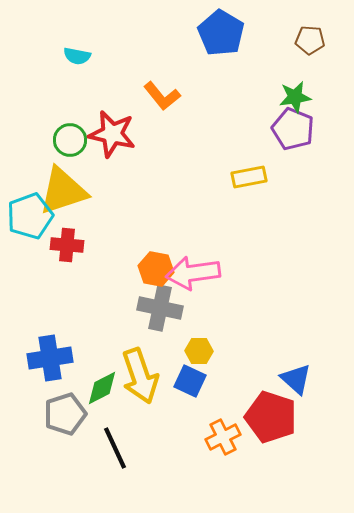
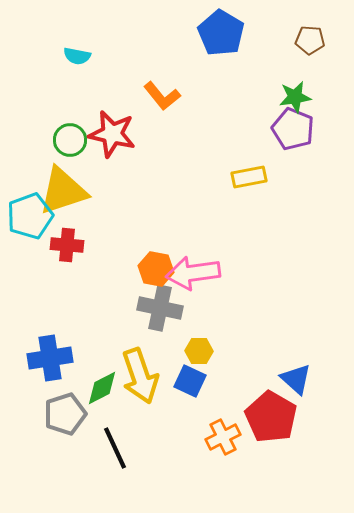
red pentagon: rotated 12 degrees clockwise
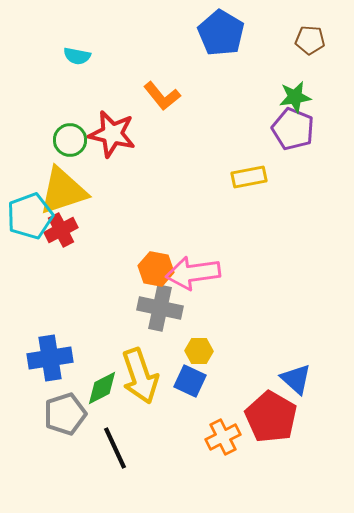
red cross: moved 6 px left, 15 px up; rotated 32 degrees counterclockwise
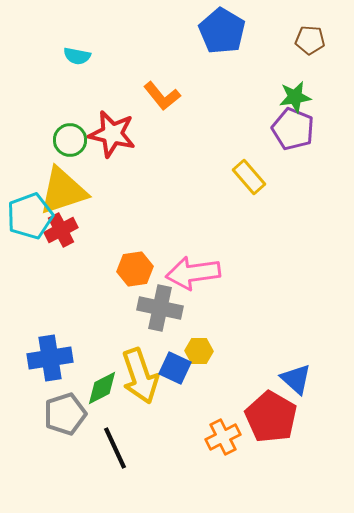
blue pentagon: moved 1 px right, 2 px up
yellow rectangle: rotated 60 degrees clockwise
orange hexagon: moved 21 px left; rotated 20 degrees counterclockwise
blue square: moved 15 px left, 13 px up
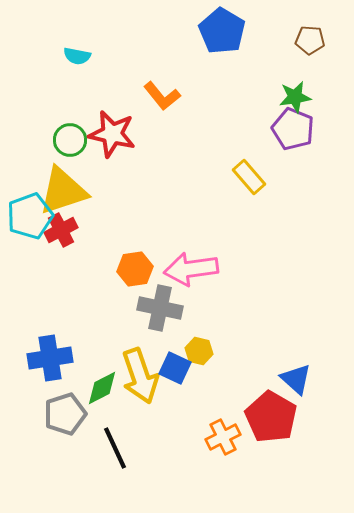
pink arrow: moved 2 px left, 4 px up
yellow hexagon: rotated 12 degrees clockwise
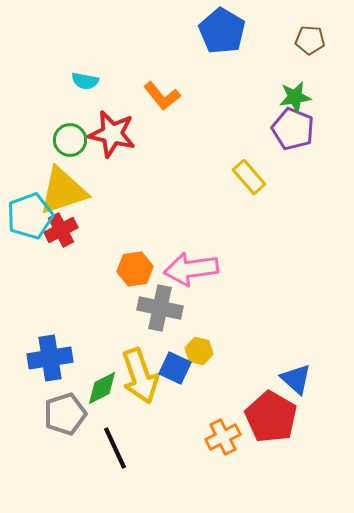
cyan semicircle: moved 8 px right, 25 px down
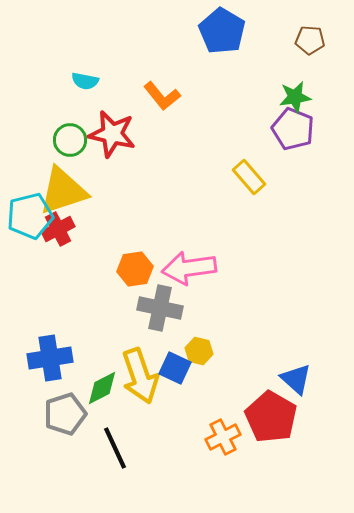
cyan pentagon: rotated 6 degrees clockwise
red cross: moved 3 px left, 1 px up
pink arrow: moved 2 px left, 1 px up
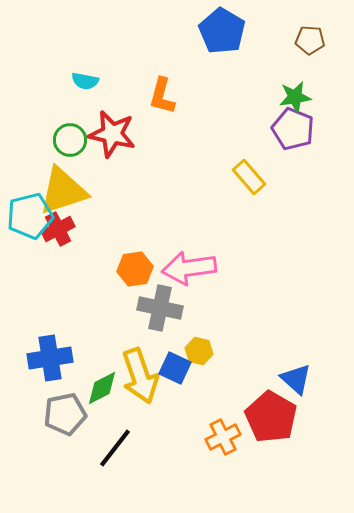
orange L-shape: rotated 54 degrees clockwise
gray pentagon: rotated 6 degrees clockwise
black line: rotated 63 degrees clockwise
